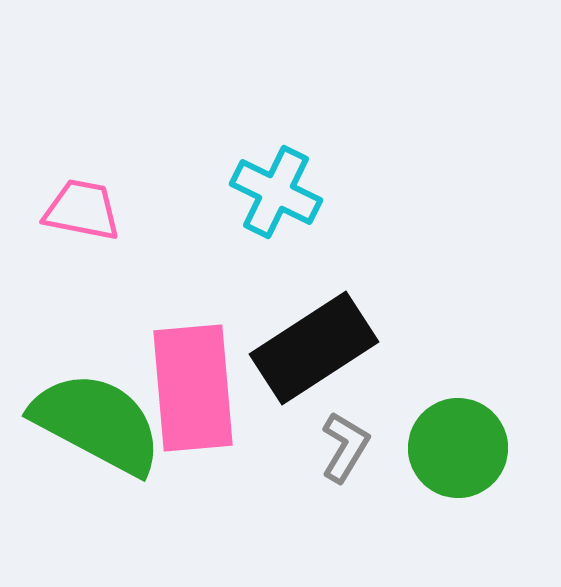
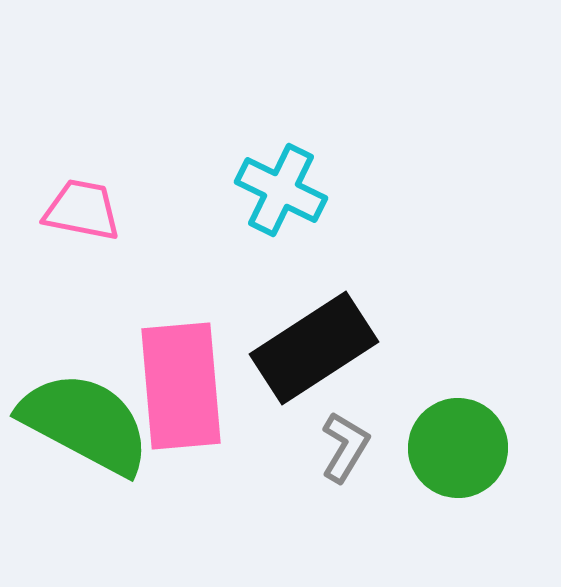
cyan cross: moved 5 px right, 2 px up
pink rectangle: moved 12 px left, 2 px up
green semicircle: moved 12 px left
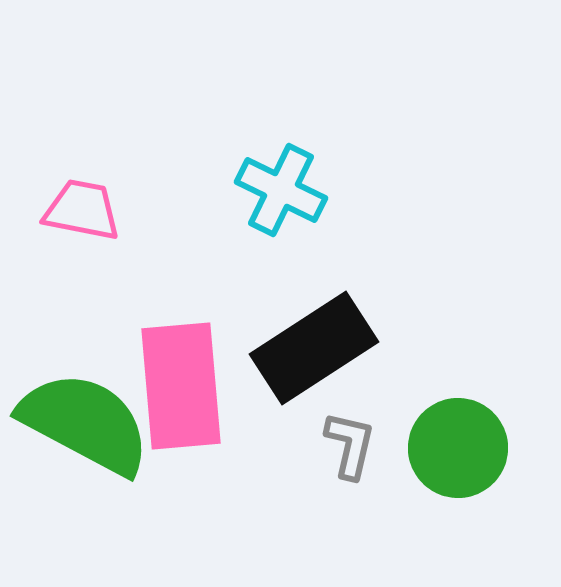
gray L-shape: moved 5 px right, 2 px up; rotated 18 degrees counterclockwise
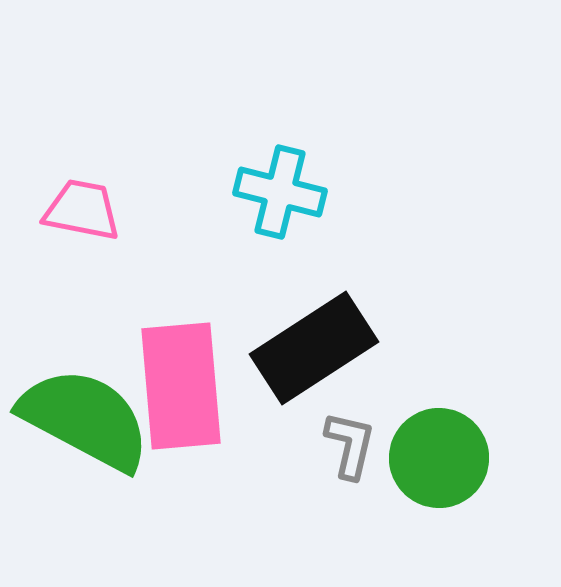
cyan cross: moved 1 px left, 2 px down; rotated 12 degrees counterclockwise
green semicircle: moved 4 px up
green circle: moved 19 px left, 10 px down
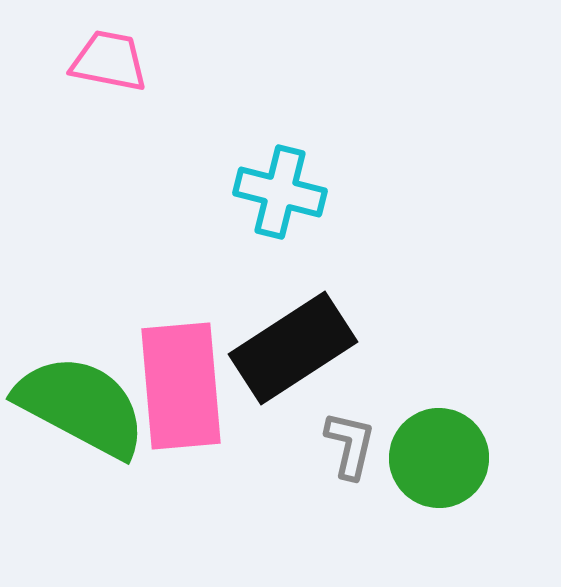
pink trapezoid: moved 27 px right, 149 px up
black rectangle: moved 21 px left
green semicircle: moved 4 px left, 13 px up
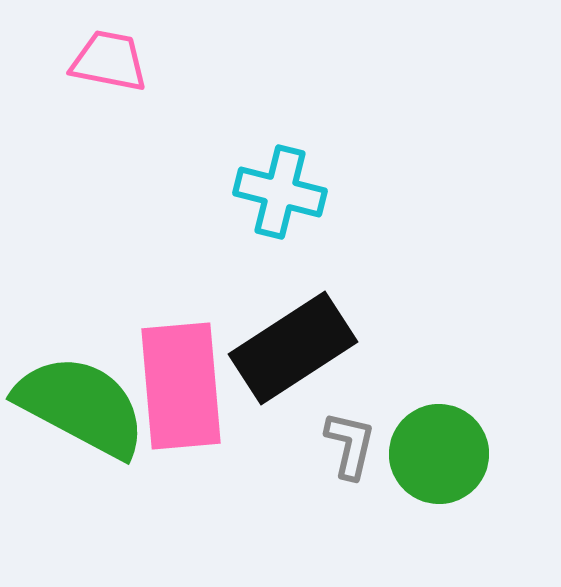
green circle: moved 4 px up
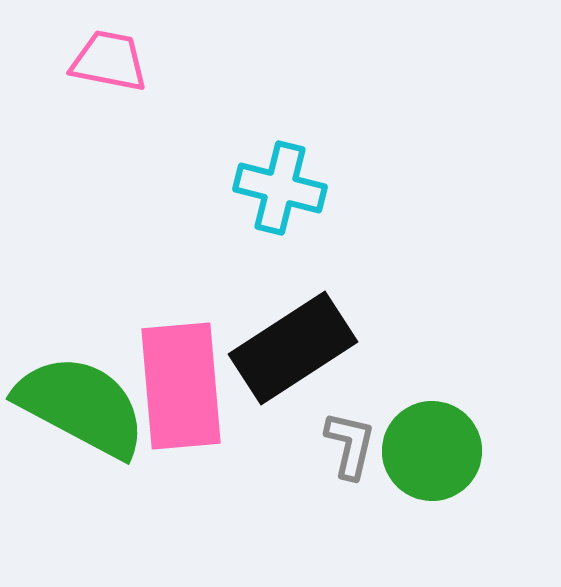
cyan cross: moved 4 px up
green circle: moved 7 px left, 3 px up
